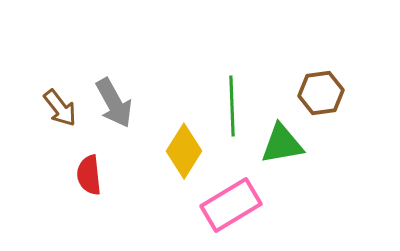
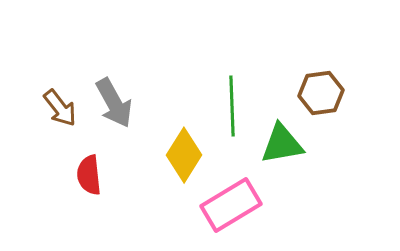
yellow diamond: moved 4 px down
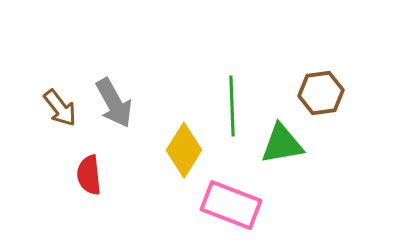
yellow diamond: moved 5 px up
pink rectangle: rotated 52 degrees clockwise
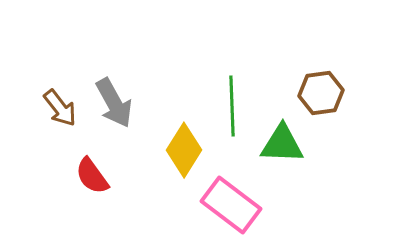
green triangle: rotated 12 degrees clockwise
red semicircle: moved 3 px right, 1 px down; rotated 30 degrees counterclockwise
pink rectangle: rotated 16 degrees clockwise
